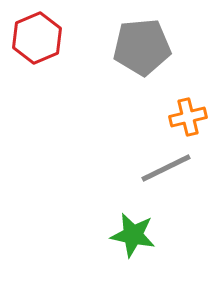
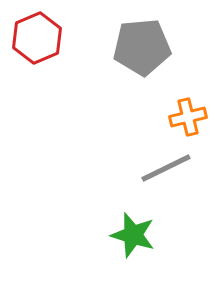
green star: rotated 6 degrees clockwise
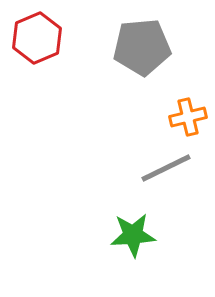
green star: rotated 21 degrees counterclockwise
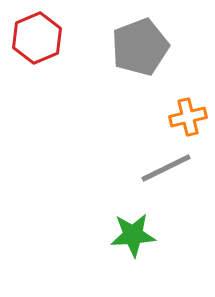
gray pentagon: moved 2 px left; rotated 16 degrees counterclockwise
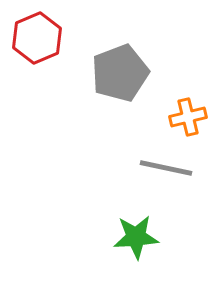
gray pentagon: moved 20 px left, 26 px down
gray line: rotated 38 degrees clockwise
green star: moved 3 px right, 2 px down
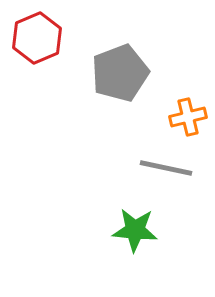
green star: moved 1 px left, 7 px up; rotated 9 degrees clockwise
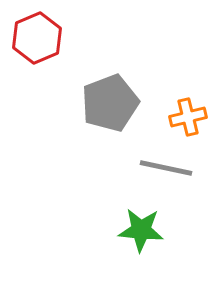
gray pentagon: moved 10 px left, 30 px down
green star: moved 6 px right
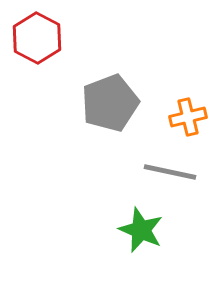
red hexagon: rotated 9 degrees counterclockwise
gray line: moved 4 px right, 4 px down
green star: rotated 18 degrees clockwise
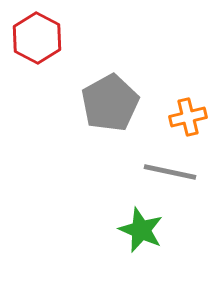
gray pentagon: rotated 8 degrees counterclockwise
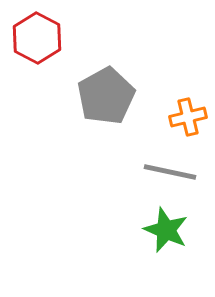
gray pentagon: moved 4 px left, 7 px up
green star: moved 25 px right
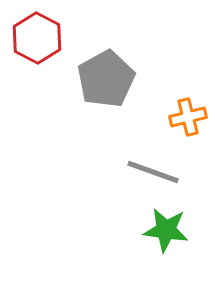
gray pentagon: moved 17 px up
gray line: moved 17 px left; rotated 8 degrees clockwise
green star: rotated 15 degrees counterclockwise
